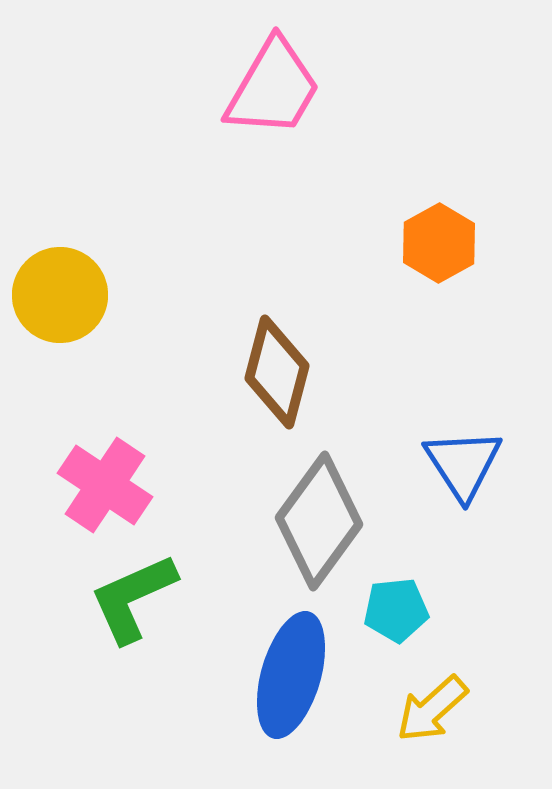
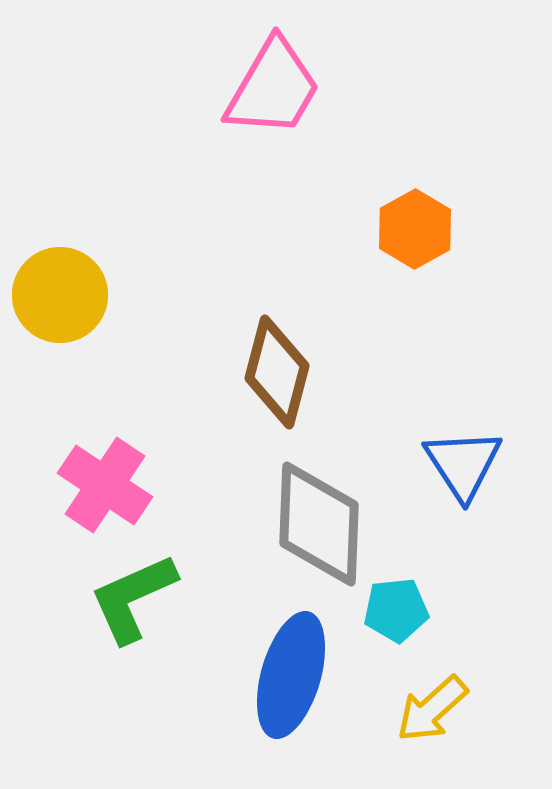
orange hexagon: moved 24 px left, 14 px up
gray diamond: moved 3 px down; rotated 34 degrees counterclockwise
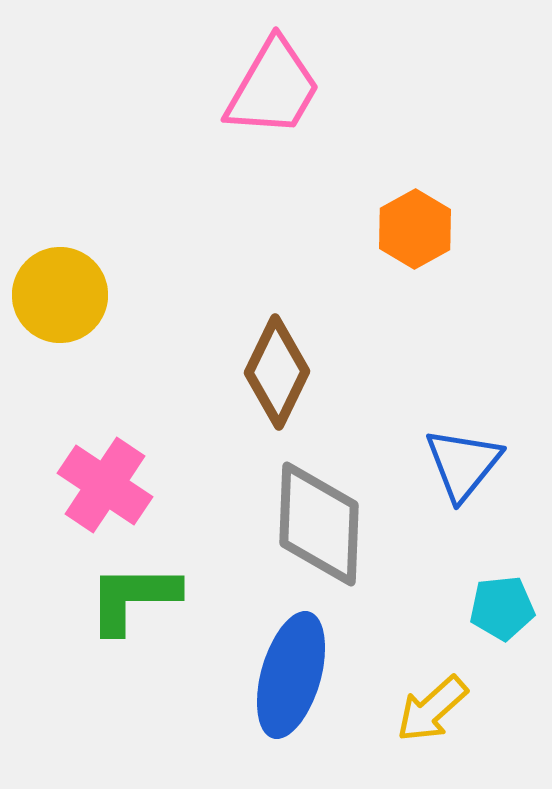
brown diamond: rotated 11 degrees clockwise
blue triangle: rotated 12 degrees clockwise
green L-shape: rotated 24 degrees clockwise
cyan pentagon: moved 106 px right, 2 px up
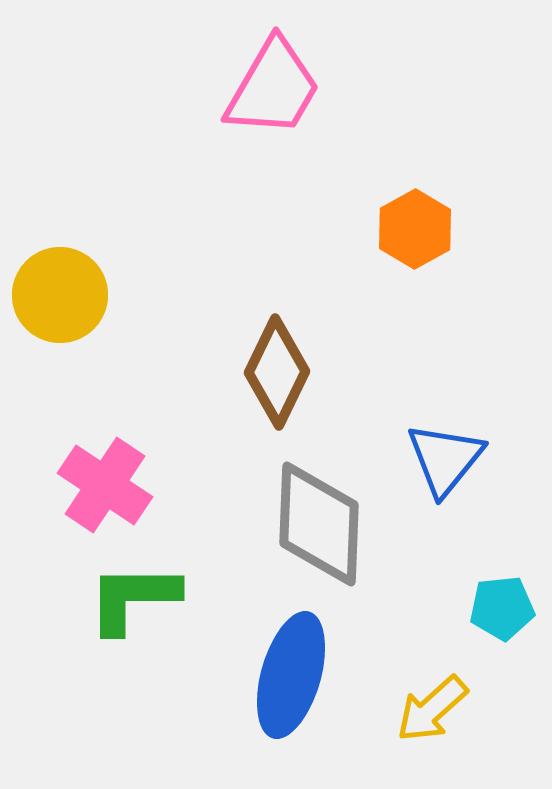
blue triangle: moved 18 px left, 5 px up
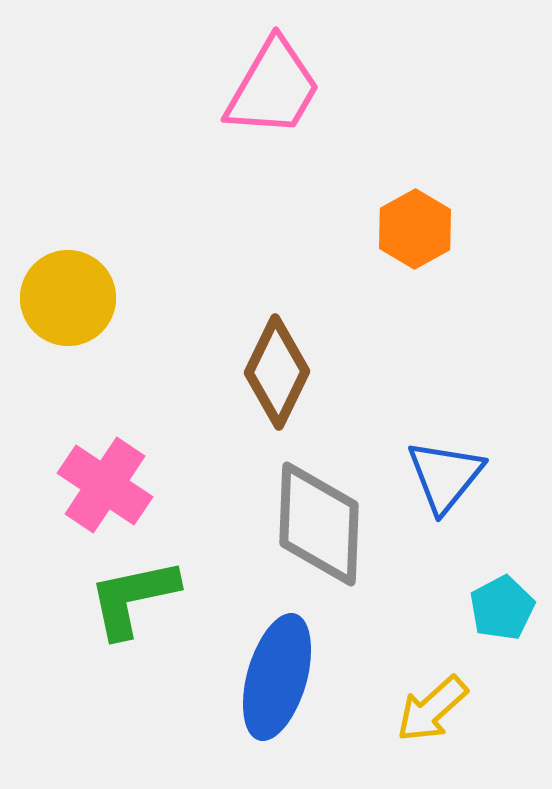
yellow circle: moved 8 px right, 3 px down
blue triangle: moved 17 px down
green L-shape: rotated 12 degrees counterclockwise
cyan pentagon: rotated 22 degrees counterclockwise
blue ellipse: moved 14 px left, 2 px down
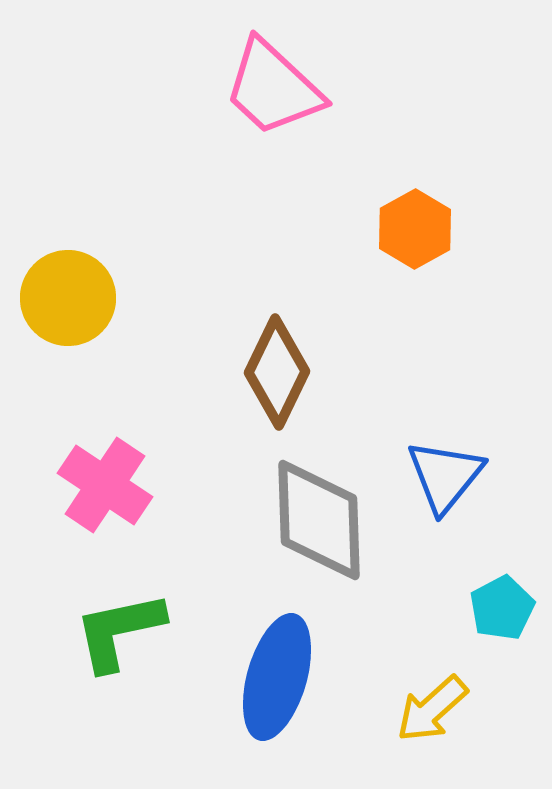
pink trapezoid: rotated 103 degrees clockwise
gray diamond: moved 4 px up; rotated 4 degrees counterclockwise
green L-shape: moved 14 px left, 33 px down
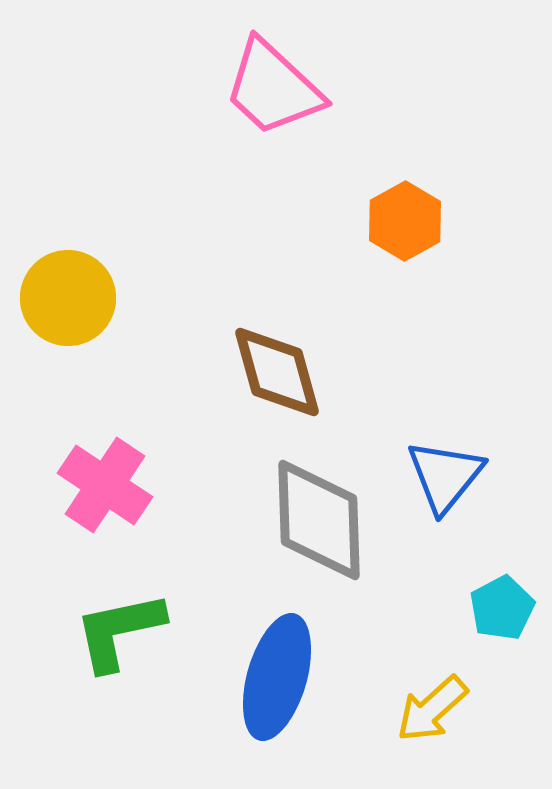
orange hexagon: moved 10 px left, 8 px up
brown diamond: rotated 41 degrees counterclockwise
